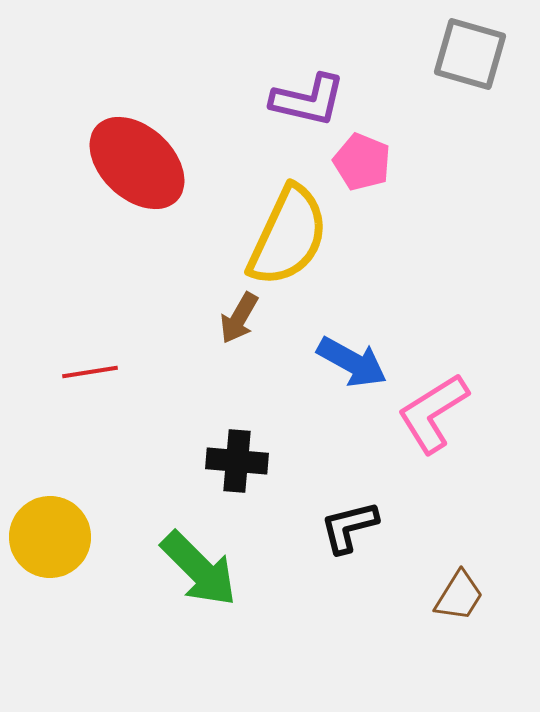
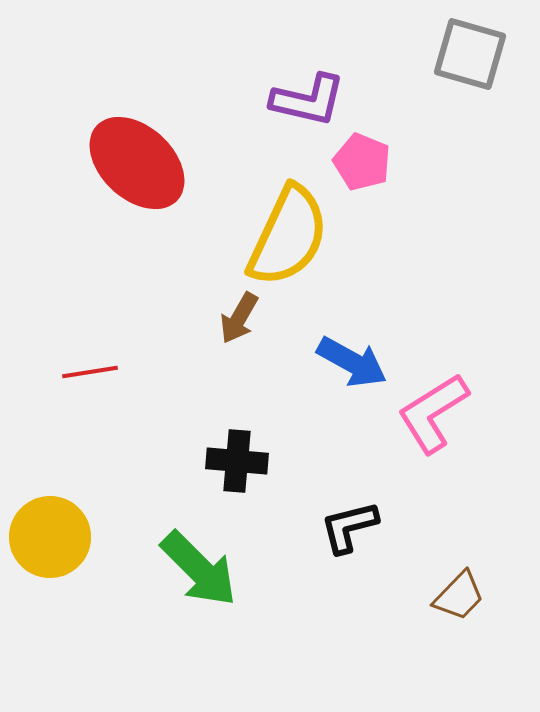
brown trapezoid: rotated 12 degrees clockwise
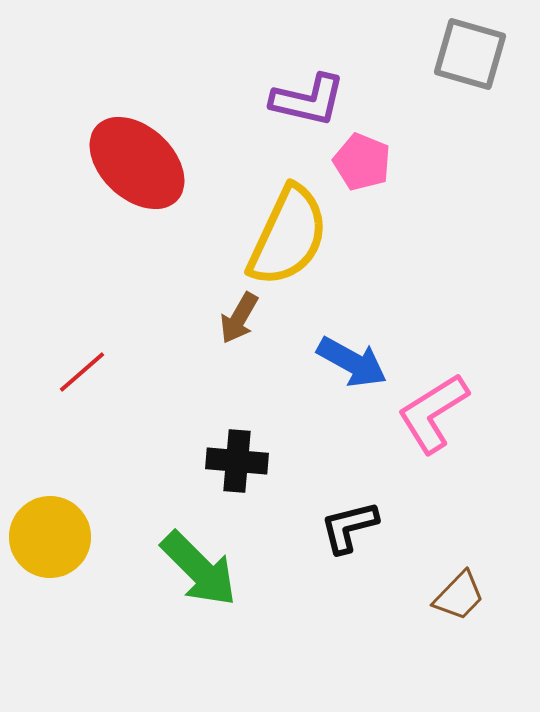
red line: moved 8 px left; rotated 32 degrees counterclockwise
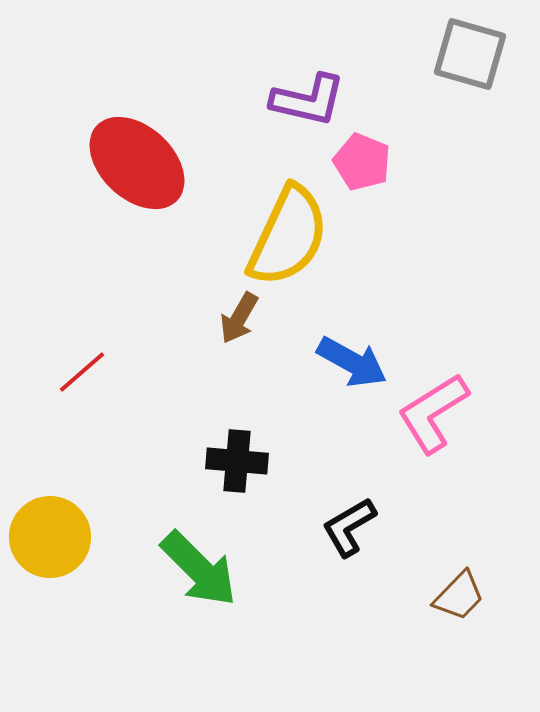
black L-shape: rotated 16 degrees counterclockwise
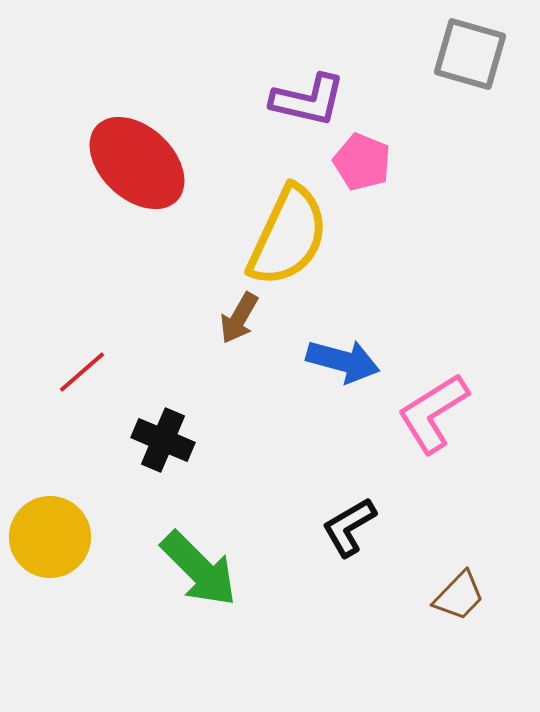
blue arrow: moved 9 px left, 1 px up; rotated 14 degrees counterclockwise
black cross: moved 74 px left, 21 px up; rotated 18 degrees clockwise
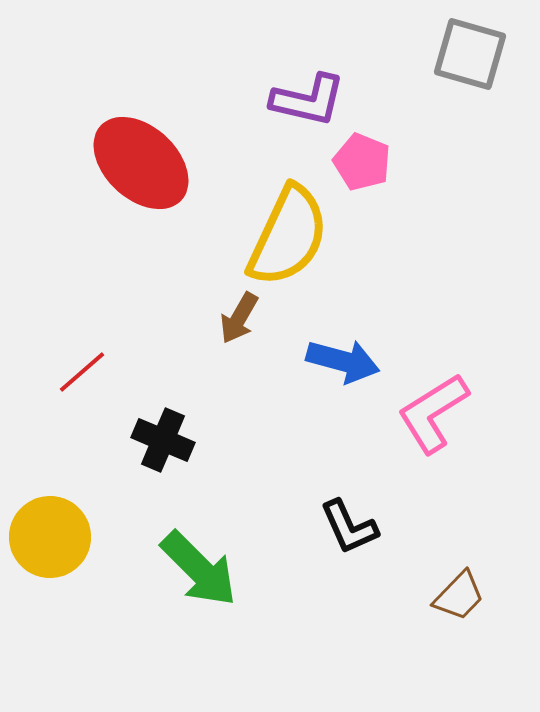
red ellipse: moved 4 px right
black L-shape: rotated 84 degrees counterclockwise
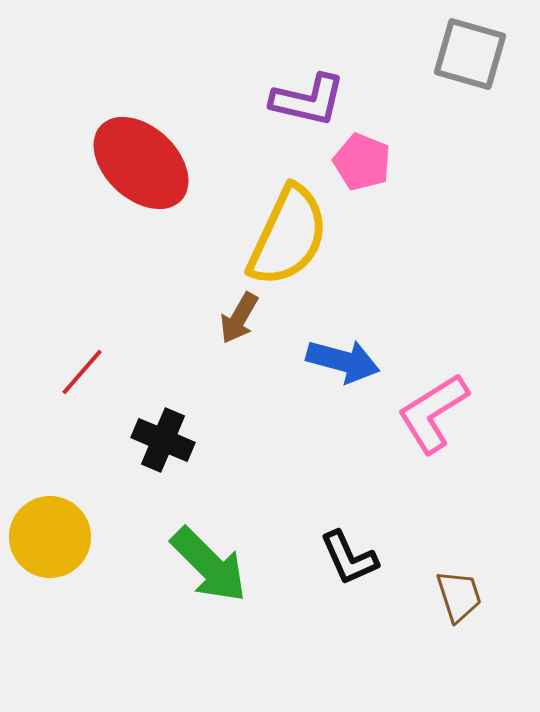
red line: rotated 8 degrees counterclockwise
black L-shape: moved 31 px down
green arrow: moved 10 px right, 4 px up
brown trapezoid: rotated 62 degrees counterclockwise
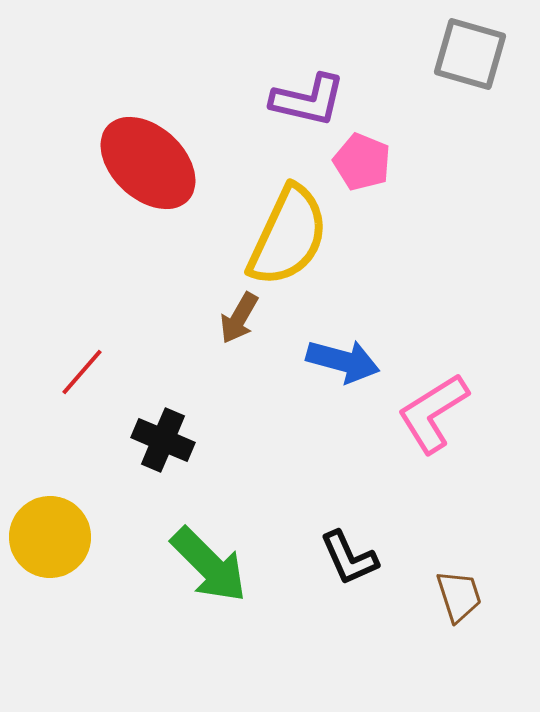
red ellipse: moved 7 px right
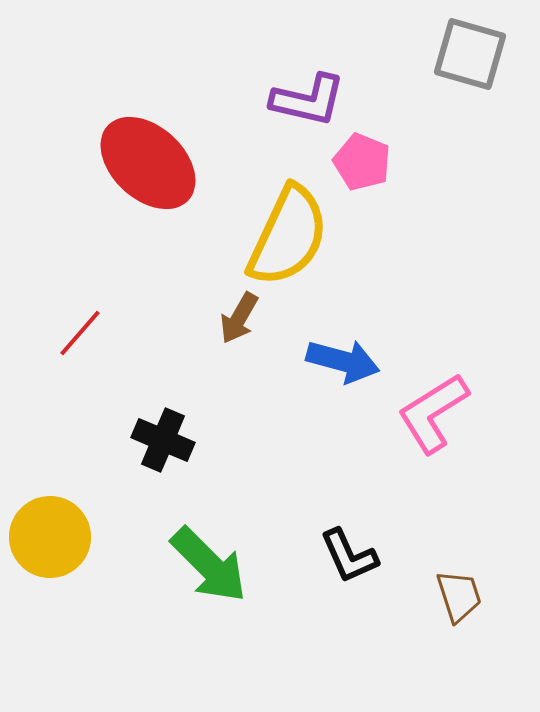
red line: moved 2 px left, 39 px up
black L-shape: moved 2 px up
